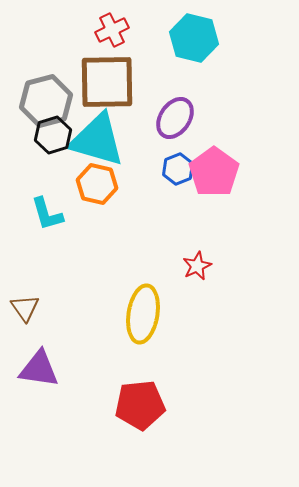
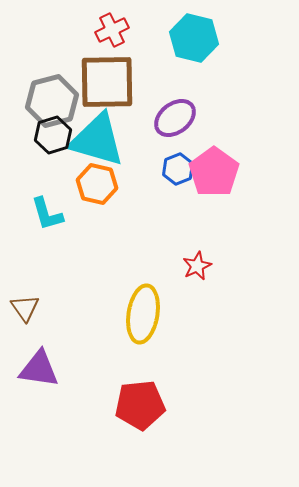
gray hexagon: moved 6 px right
purple ellipse: rotated 18 degrees clockwise
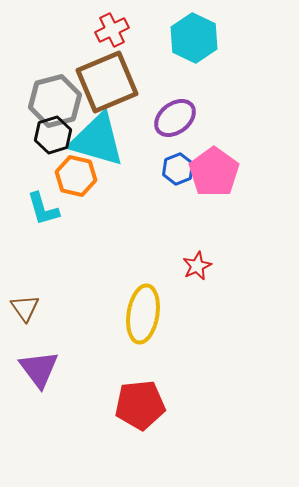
cyan hexagon: rotated 12 degrees clockwise
brown square: rotated 22 degrees counterclockwise
gray hexagon: moved 3 px right
orange hexagon: moved 21 px left, 8 px up
cyan L-shape: moved 4 px left, 5 px up
purple triangle: rotated 45 degrees clockwise
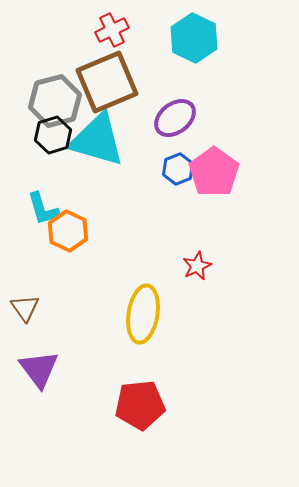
orange hexagon: moved 8 px left, 55 px down; rotated 12 degrees clockwise
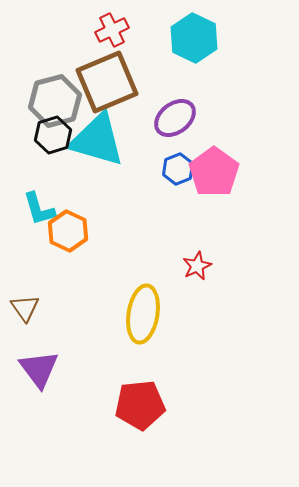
cyan L-shape: moved 4 px left
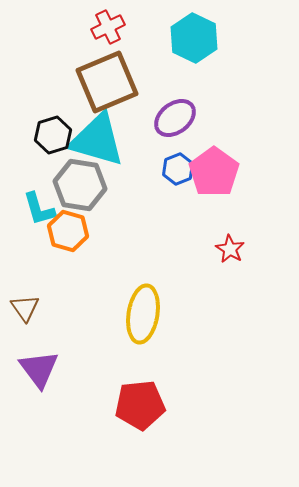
red cross: moved 4 px left, 3 px up
gray hexagon: moved 25 px right, 84 px down; rotated 24 degrees clockwise
orange hexagon: rotated 9 degrees counterclockwise
red star: moved 33 px right, 17 px up; rotated 16 degrees counterclockwise
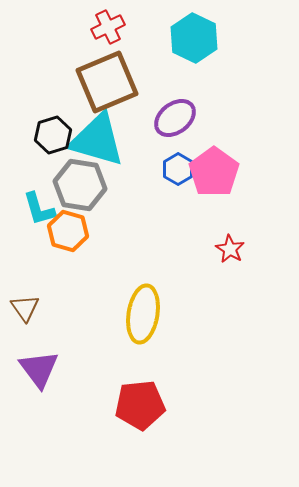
blue hexagon: rotated 8 degrees counterclockwise
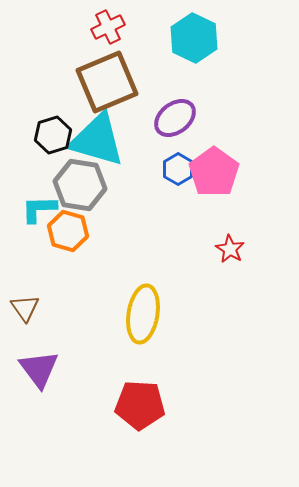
cyan L-shape: rotated 105 degrees clockwise
red pentagon: rotated 9 degrees clockwise
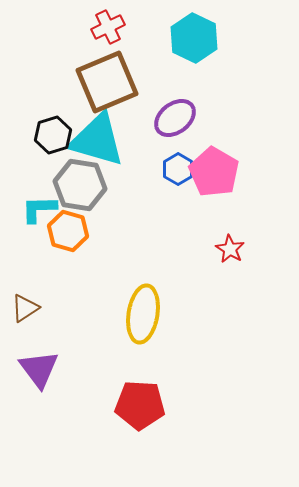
pink pentagon: rotated 6 degrees counterclockwise
brown triangle: rotated 32 degrees clockwise
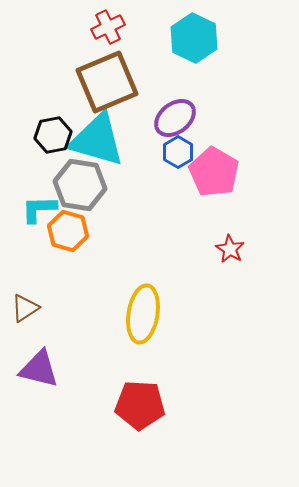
black hexagon: rotated 6 degrees clockwise
blue hexagon: moved 17 px up
purple triangle: rotated 39 degrees counterclockwise
